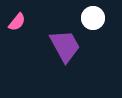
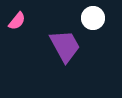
pink semicircle: moved 1 px up
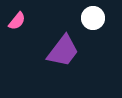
purple trapezoid: moved 2 px left, 5 px down; rotated 66 degrees clockwise
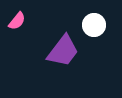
white circle: moved 1 px right, 7 px down
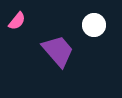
purple trapezoid: moved 5 px left; rotated 78 degrees counterclockwise
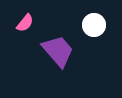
pink semicircle: moved 8 px right, 2 px down
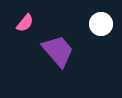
white circle: moved 7 px right, 1 px up
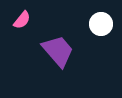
pink semicircle: moved 3 px left, 3 px up
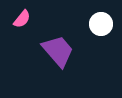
pink semicircle: moved 1 px up
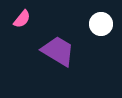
purple trapezoid: rotated 18 degrees counterclockwise
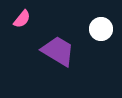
white circle: moved 5 px down
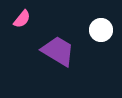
white circle: moved 1 px down
